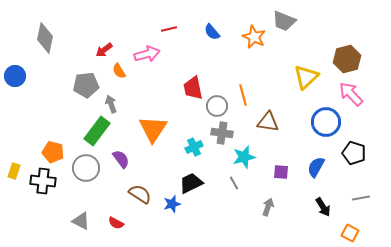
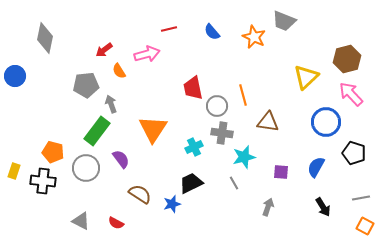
orange square at (350, 233): moved 15 px right, 7 px up
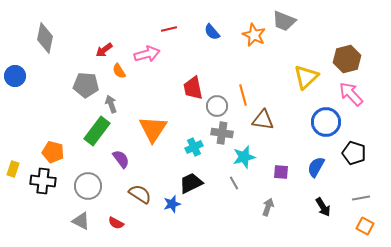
orange star at (254, 37): moved 2 px up
gray pentagon at (86, 85): rotated 10 degrees clockwise
brown triangle at (268, 122): moved 5 px left, 2 px up
gray circle at (86, 168): moved 2 px right, 18 px down
yellow rectangle at (14, 171): moved 1 px left, 2 px up
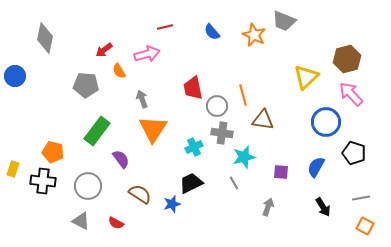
red line at (169, 29): moved 4 px left, 2 px up
gray arrow at (111, 104): moved 31 px right, 5 px up
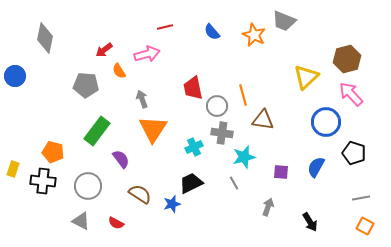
black arrow at (323, 207): moved 13 px left, 15 px down
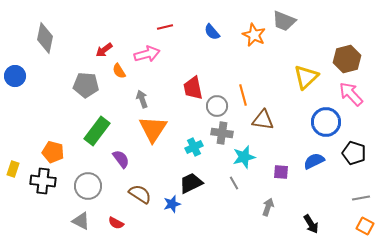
blue semicircle at (316, 167): moved 2 px left, 6 px up; rotated 35 degrees clockwise
black arrow at (310, 222): moved 1 px right, 2 px down
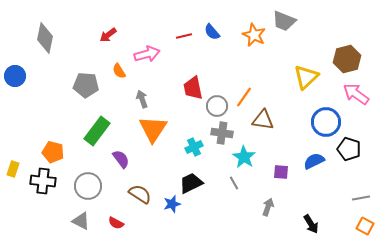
red line at (165, 27): moved 19 px right, 9 px down
red arrow at (104, 50): moved 4 px right, 15 px up
pink arrow at (351, 94): moved 5 px right; rotated 12 degrees counterclockwise
orange line at (243, 95): moved 1 px right, 2 px down; rotated 50 degrees clockwise
black pentagon at (354, 153): moved 5 px left, 4 px up
cyan star at (244, 157): rotated 25 degrees counterclockwise
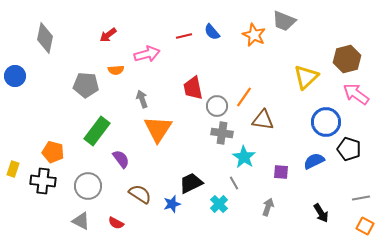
orange semicircle at (119, 71): moved 3 px left, 1 px up; rotated 63 degrees counterclockwise
orange triangle at (153, 129): moved 5 px right
cyan cross at (194, 147): moved 25 px right, 57 px down; rotated 18 degrees counterclockwise
black arrow at (311, 224): moved 10 px right, 11 px up
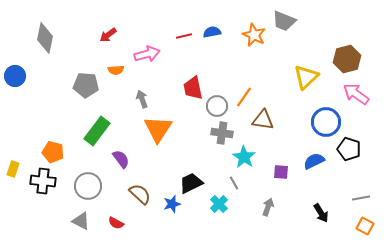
blue semicircle at (212, 32): rotated 120 degrees clockwise
brown semicircle at (140, 194): rotated 10 degrees clockwise
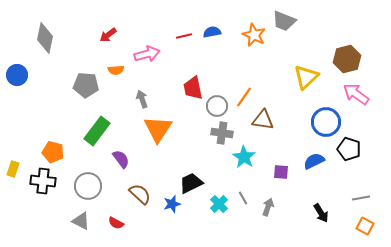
blue circle at (15, 76): moved 2 px right, 1 px up
gray line at (234, 183): moved 9 px right, 15 px down
